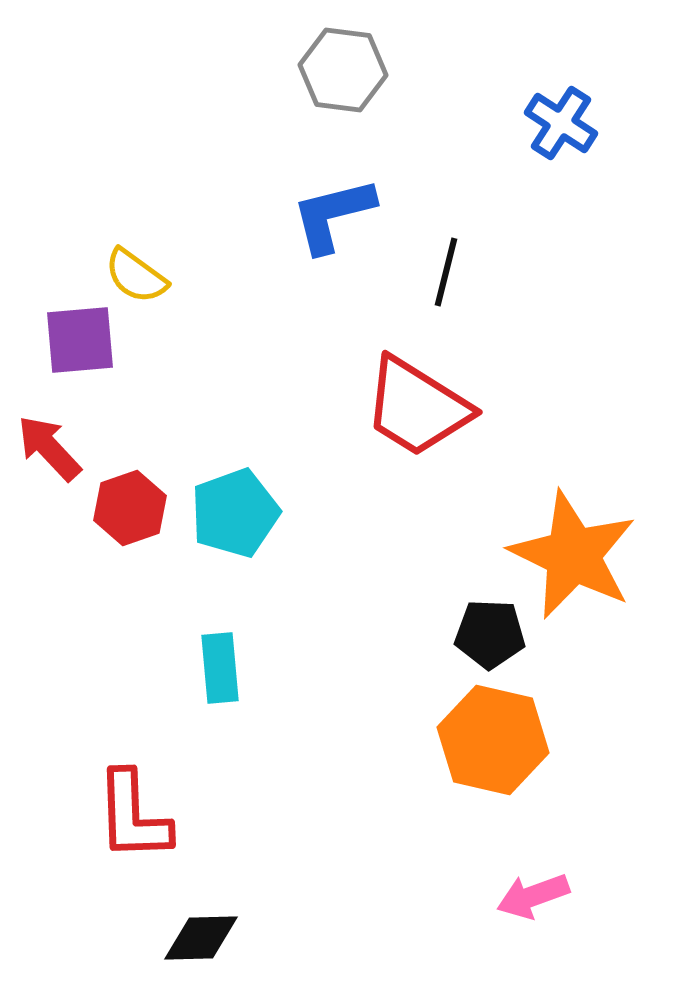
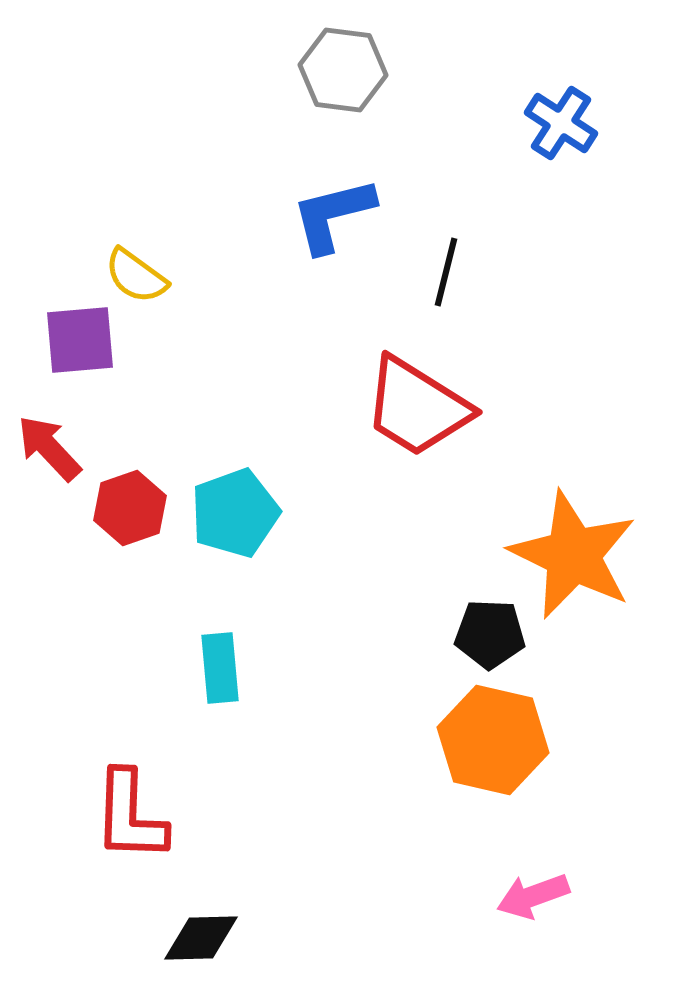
red L-shape: moved 3 px left; rotated 4 degrees clockwise
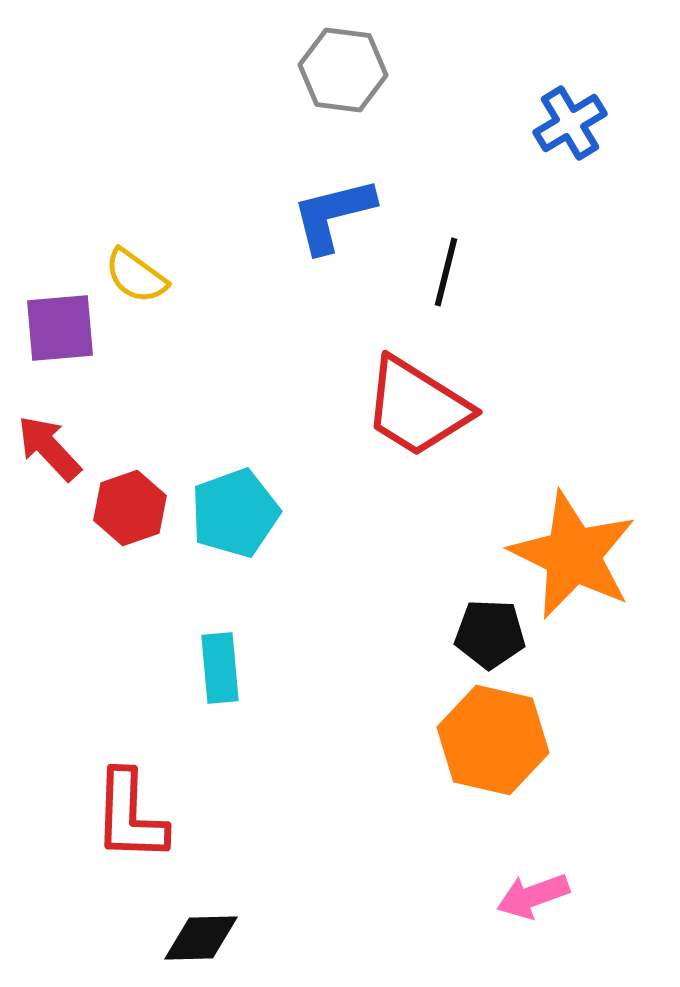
blue cross: moved 9 px right; rotated 26 degrees clockwise
purple square: moved 20 px left, 12 px up
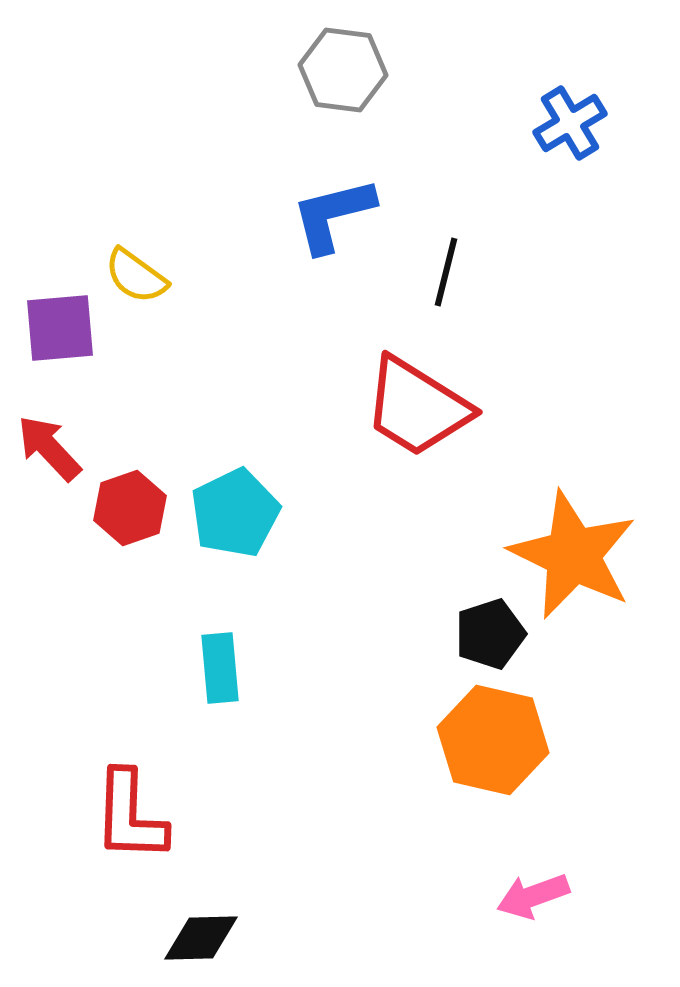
cyan pentagon: rotated 6 degrees counterclockwise
black pentagon: rotated 20 degrees counterclockwise
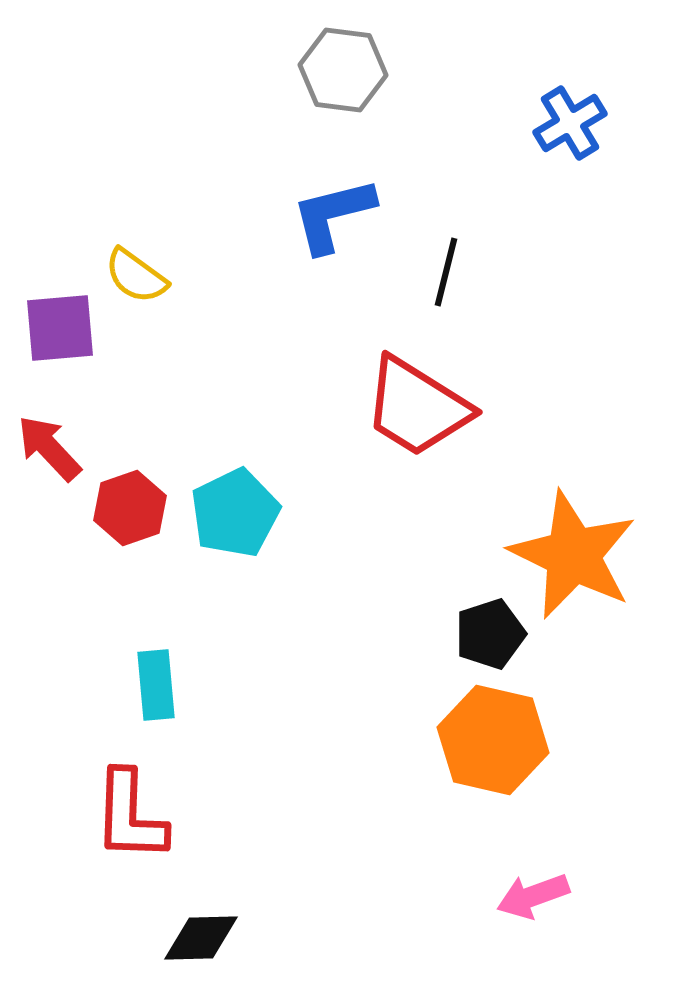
cyan rectangle: moved 64 px left, 17 px down
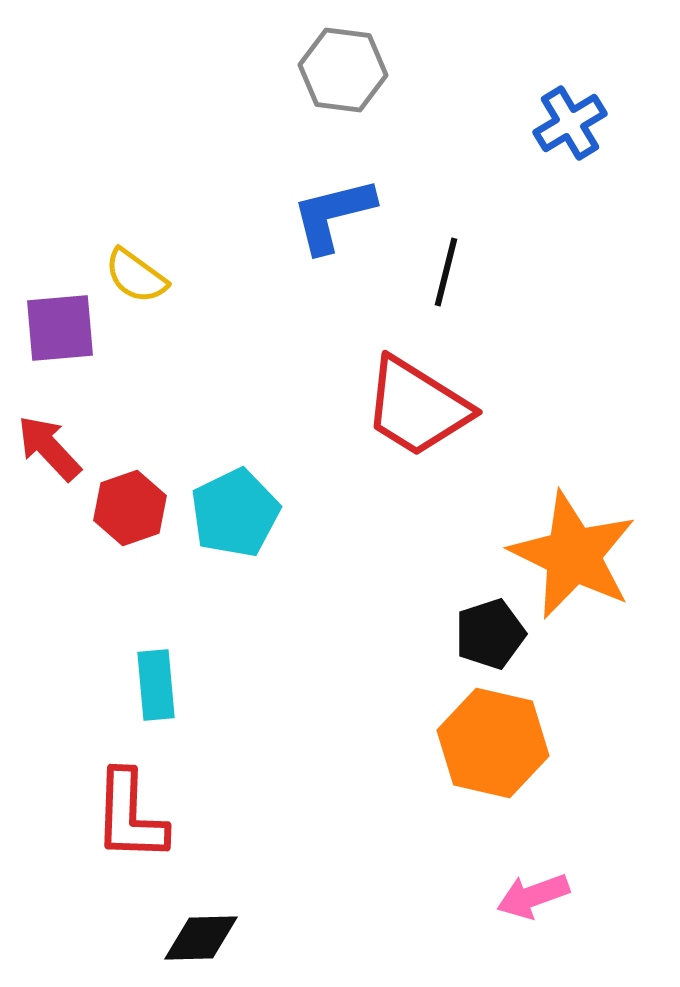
orange hexagon: moved 3 px down
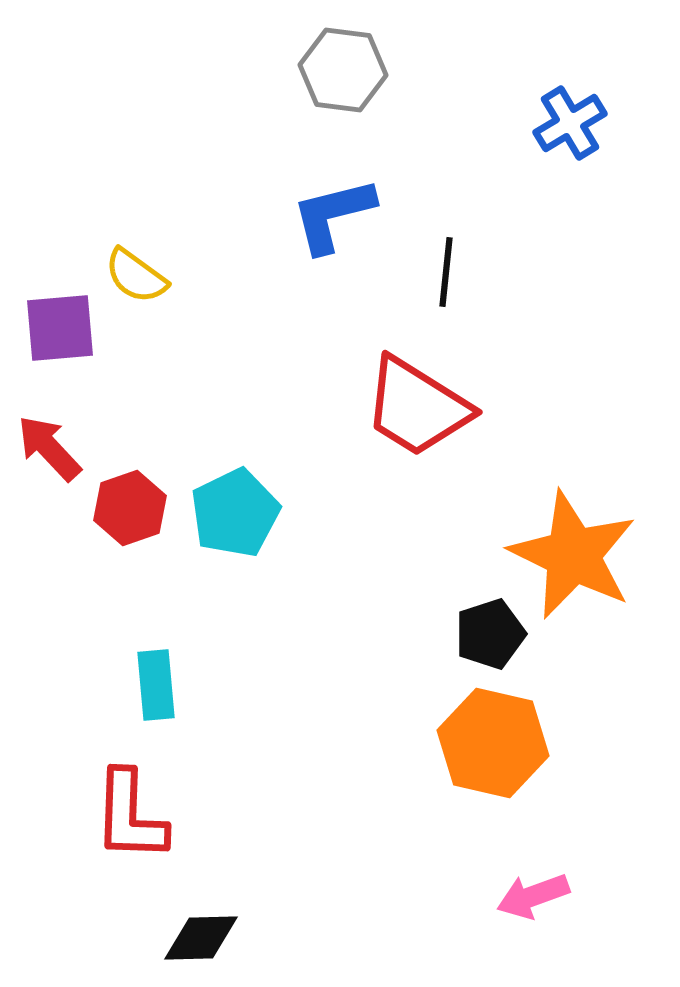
black line: rotated 8 degrees counterclockwise
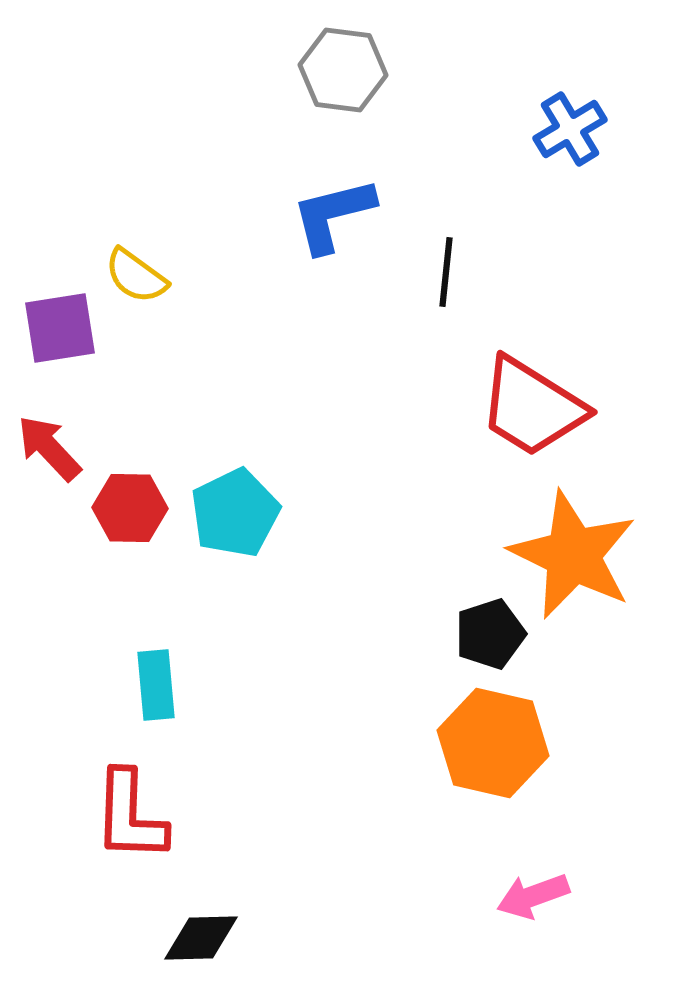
blue cross: moved 6 px down
purple square: rotated 4 degrees counterclockwise
red trapezoid: moved 115 px right
red hexagon: rotated 20 degrees clockwise
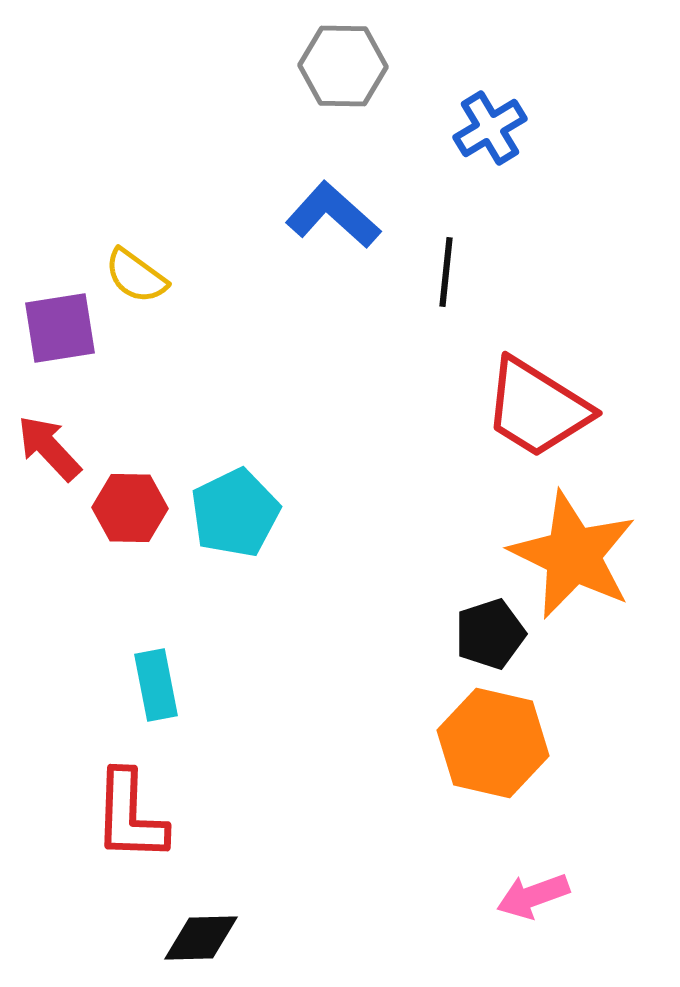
gray hexagon: moved 4 px up; rotated 6 degrees counterclockwise
blue cross: moved 80 px left, 1 px up
blue L-shape: rotated 56 degrees clockwise
red trapezoid: moved 5 px right, 1 px down
cyan rectangle: rotated 6 degrees counterclockwise
